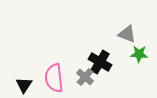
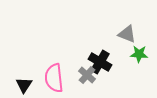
gray cross: moved 2 px right, 2 px up
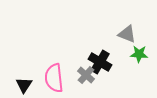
gray cross: moved 1 px left
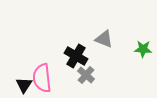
gray triangle: moved 23 px left, 5 px down
green star: moved 4 px right, 5 px up
black cross: moved 24 px left, 6 px up
pink semicircle: moved 12 px left
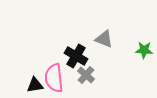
green star: moved 1 px right, 1 px down
pink semicircle: moved 12 px right
black triangle: moved 11 px right; rotated 48 degrees clockwise
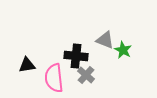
gray triangle: moved 1 px right, 1 px down
green star: moved 21 px left; rotated 24 degrees clockwise
black cross: rotated 25 degrees counterclockwise
black triangle: moved 8 px left, 20 px up
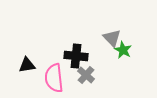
gray triangle: moved 7 px right, 2 px up; rotated 24 degrees clockwise
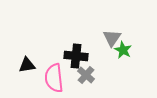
gray triangle: rotated 18 degrees clockwise
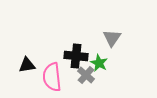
green star: moved 24 px left, 13 px down
pink semicircle: moved 2 px left, 1 px up
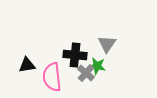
gray triangle: moved 5 px left, 6 px down
black cross: moved 1 px left, 1 px up
green star: moved 2 px left, 3 px down; rotated 18 degrees counterclockwise
gray cross: moved 2 px up
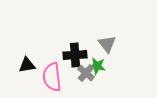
gray triangle: rotated 12 degrees counterclockwise
black cross: rotated 10 degrees counterclockwise
